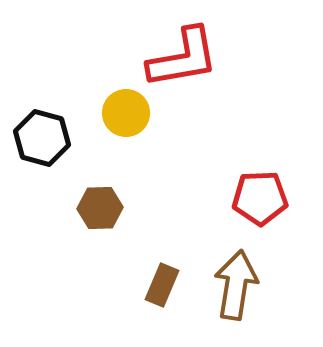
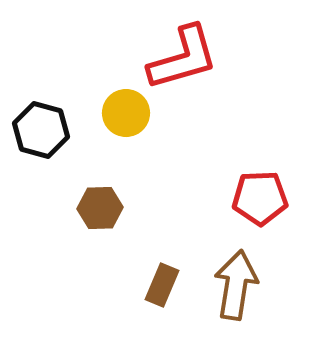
red L-shape: rotated 6 degrees counterclockwise
black hexagon: moved 1 px left, 8 px up
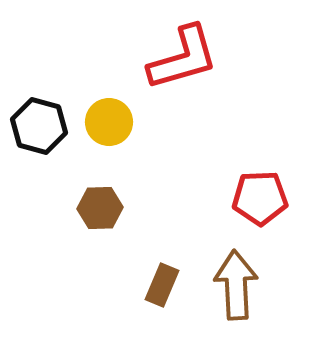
yellow circle: moved 17 px left, 9 px down
black hexagon: moved 2 px left, 4 px up
brown arrow: rotated 12 degrees counterclockwise
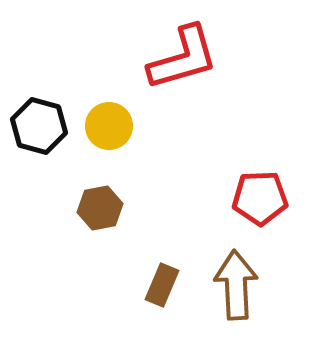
yellow circle: moved 4 px down
brown hexagon: rotated 9 degrees counterclockwise
